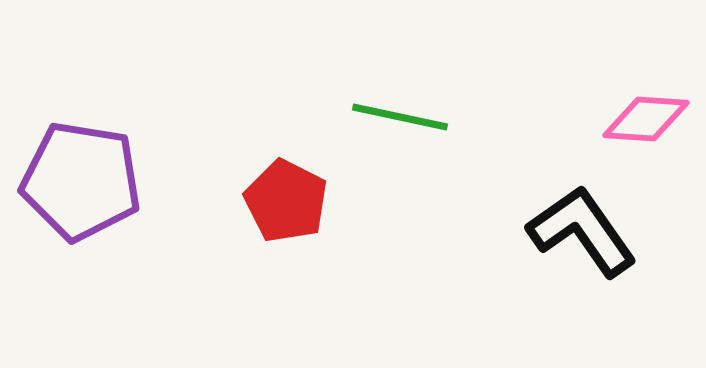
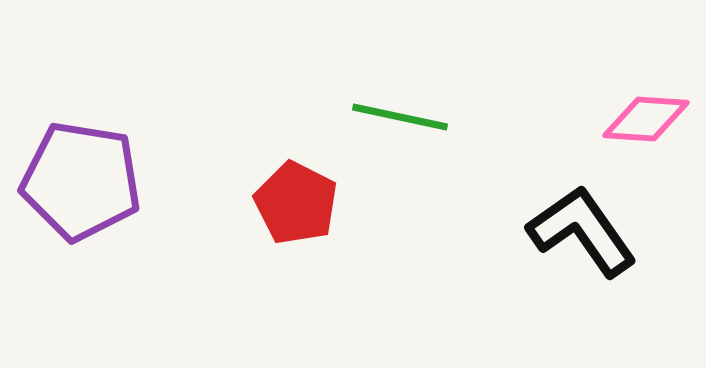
red pentagon: moved 10 px right, 2 px down
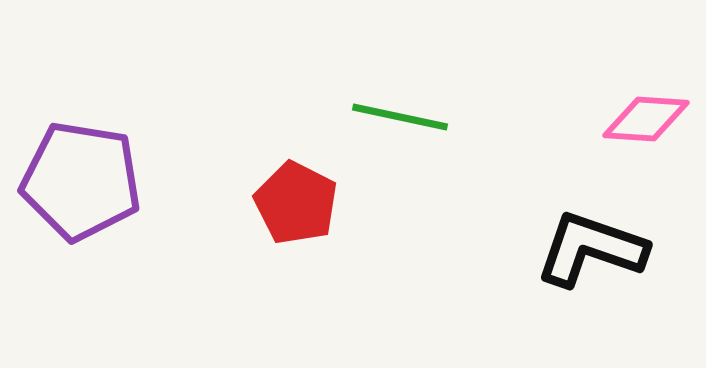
black L-shape: moved 9 px right, 18 px down; rotated 36 degrees counterclockwise
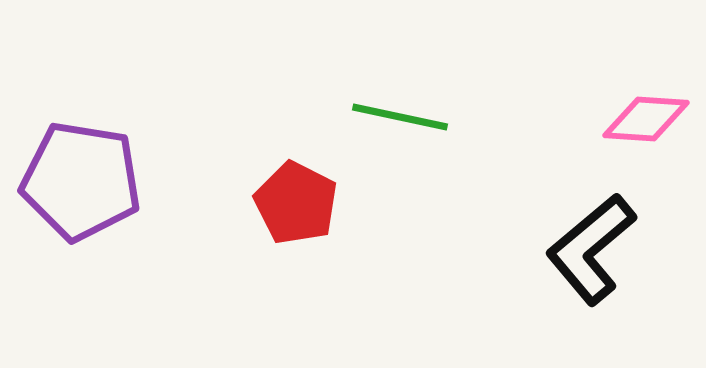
black L-shape: rotated 59 degrees counterclockwise
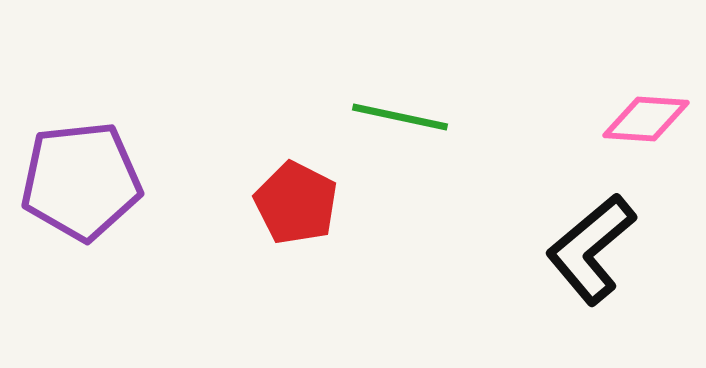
purple pentagon: rotated 15 degrees counterclockwise
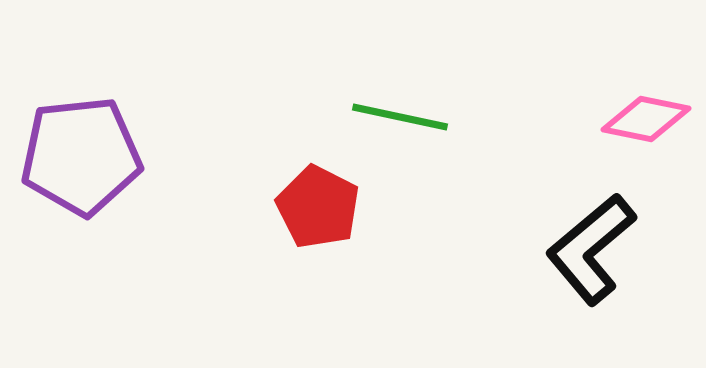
pink diamond: rotated 8 degrees clockwise
purple pentagon: moved 25 px up
red pentagon: moved 22 px right, 4 px down
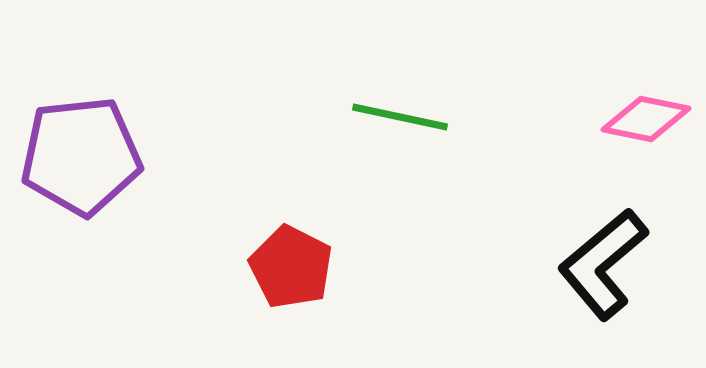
red pentagon: moved 27 px left, 60 px down
black L-shape: moved 12 px right, 15 px down
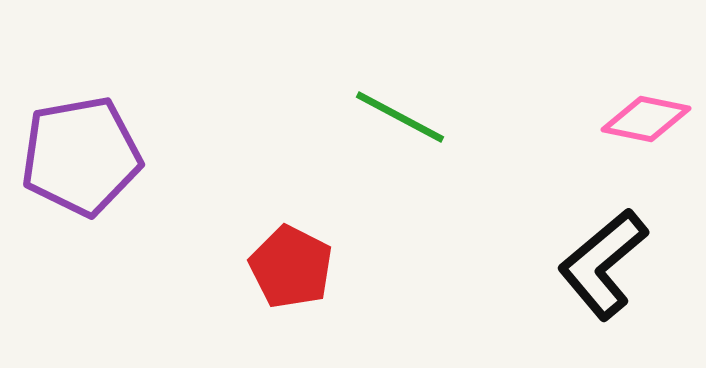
green line: rotated 16 degrees clockwise
purple pentagon: rotated 4 degrees counterclockwise
